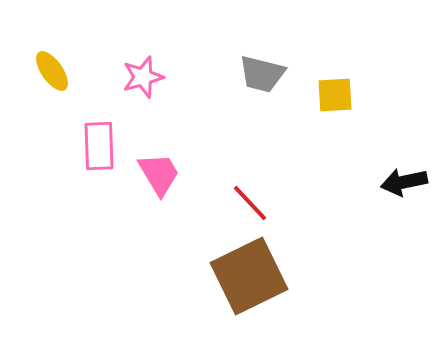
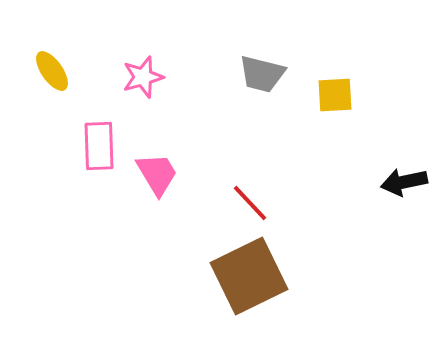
pink trapezoid: moved 2 px left
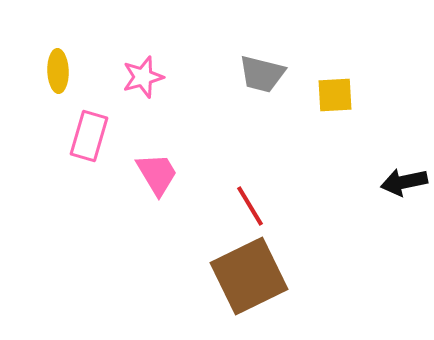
yellow ellipse: moved 6 px right; rotated 33 degrees clockwise
pink rectangle: moved 10 px left, 10 px up; rotated 18 degrees clockwise
red line: moved 3 px down; rotated 12 degrees clockwise
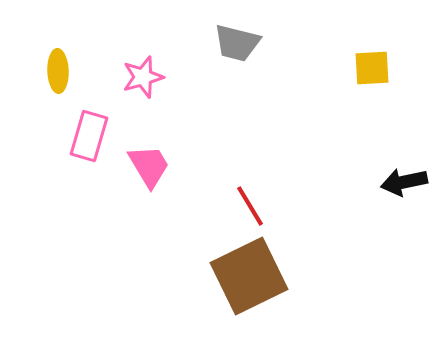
gray trapezoid: moved 25 px left, 31 px up
yellow square: moved 37 px right, 27 px up
pink trapezoid: moved 8 px left, 8 px up
